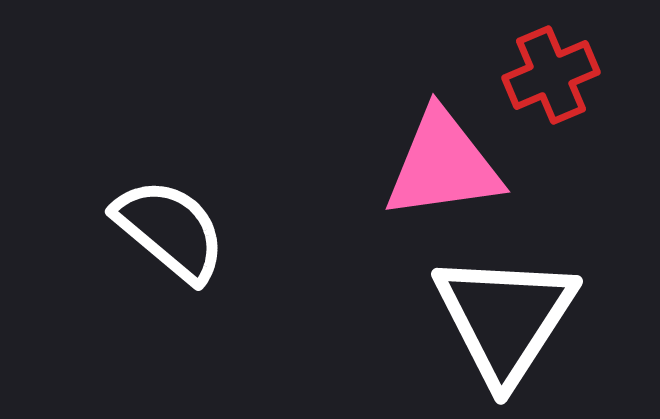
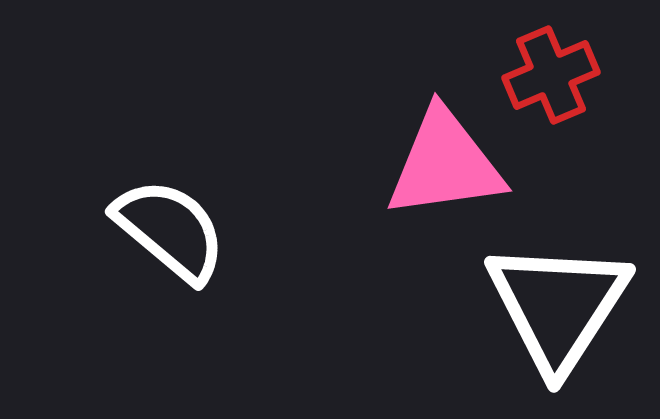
pink triangle: moved 2 px right, 1 px up
white triangle: moved 53 px right, 12 px up
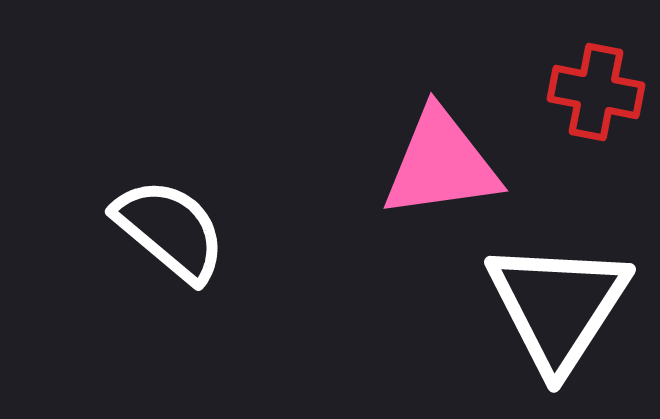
red cross: moved 45 px right, 17 px down; rotated 34 degrees clockwise
pink triangle: moved 4 px left
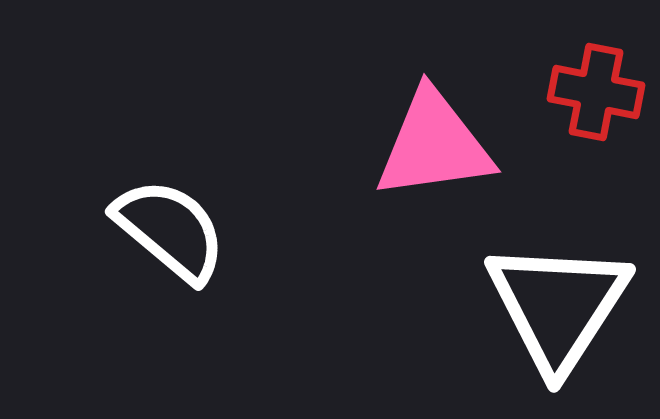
pink triangle: moved 7 px left, 19 px up
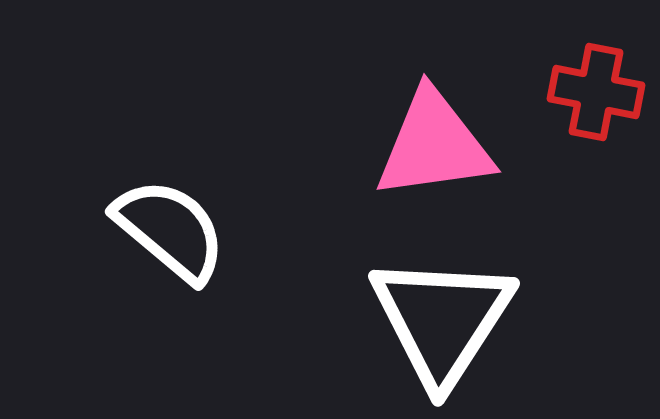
white triangle: moved 116 px left, 14 px down
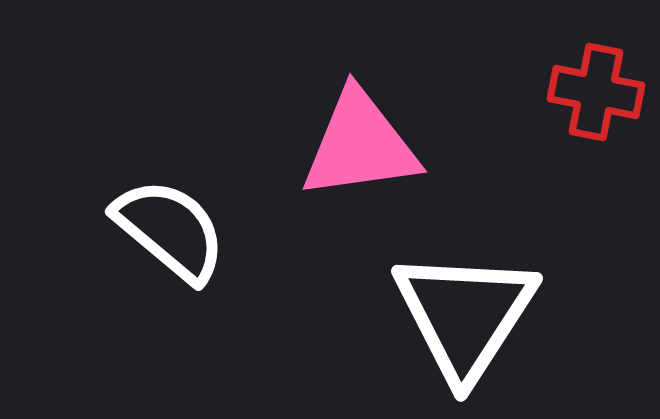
pink triangle: moved 74 px left
white triangle: moved 23 px right, 5 px up
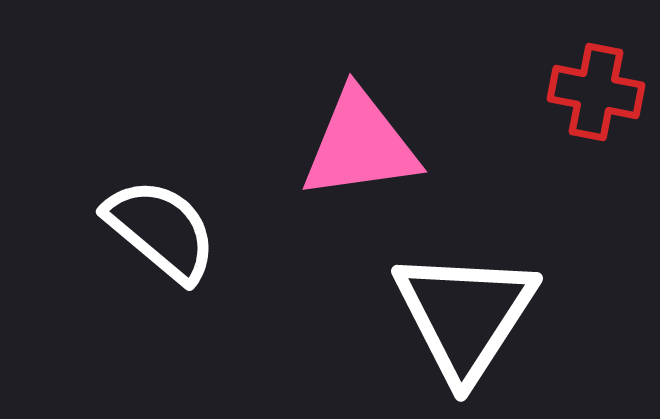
white semicircle: moved 9 px left
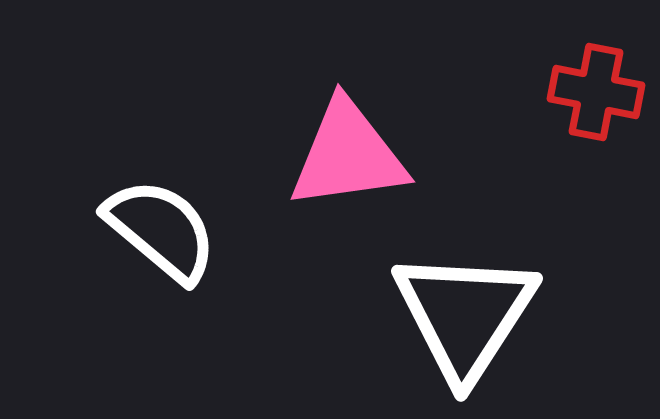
pink triangle: moved 12 px left, 10 px down
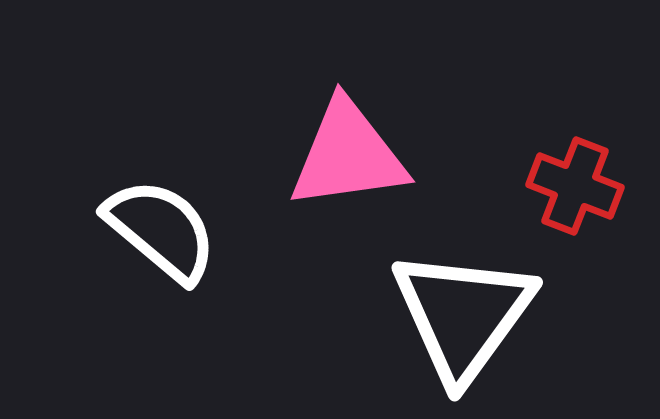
red cross: moved 21 px left, 94 px down; rotated 10 degrees clockwise
white triangle: moved 2 px left; rotated 3 degrees clockwise
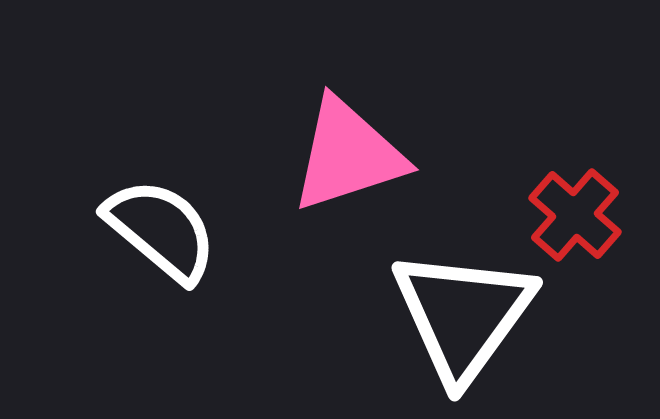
pink triangle: rotated 10 degrees counterclockwise
red cross: moved 29 px down; rotated 20 degrees clockwise
